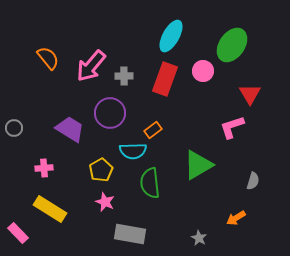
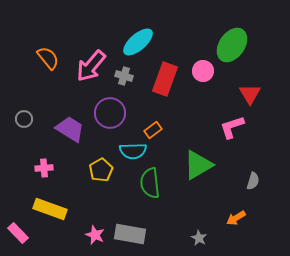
cyan ellipse: moved 33 px left, 6 px down; rotated 20 degrees clockwise
gray cross: rotated 18 degrees clockwise
gray circle: moved 10 px right, 9 px up
pink star: moved 10 px left, 33 px down
yellow rectangle: rotated 12 degrees counterclockwise
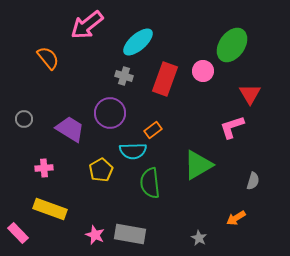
pink arrow: moved 4 px left, 41 px up; rotated 12 degrees clockwise
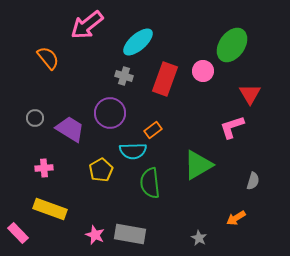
gray circle: moved 11 px right, 1 px up
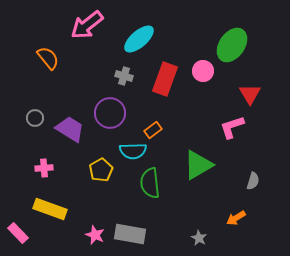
cyan ellipse: moved 1 px right, 3 px up
